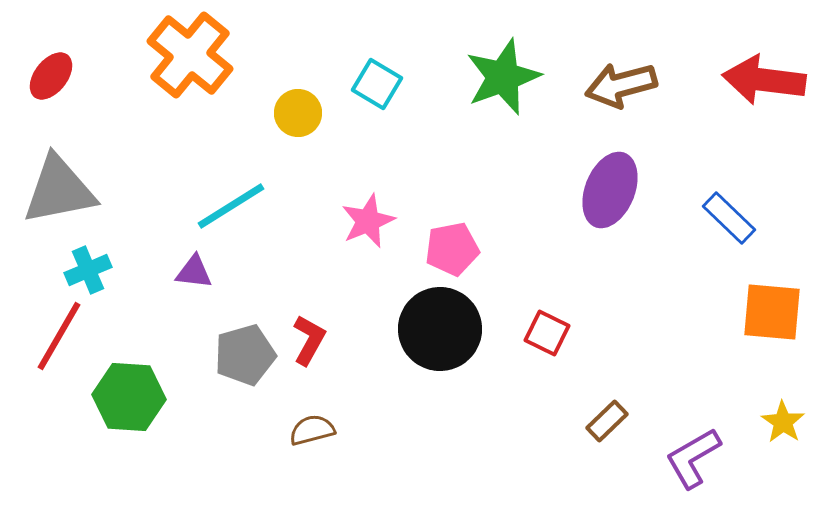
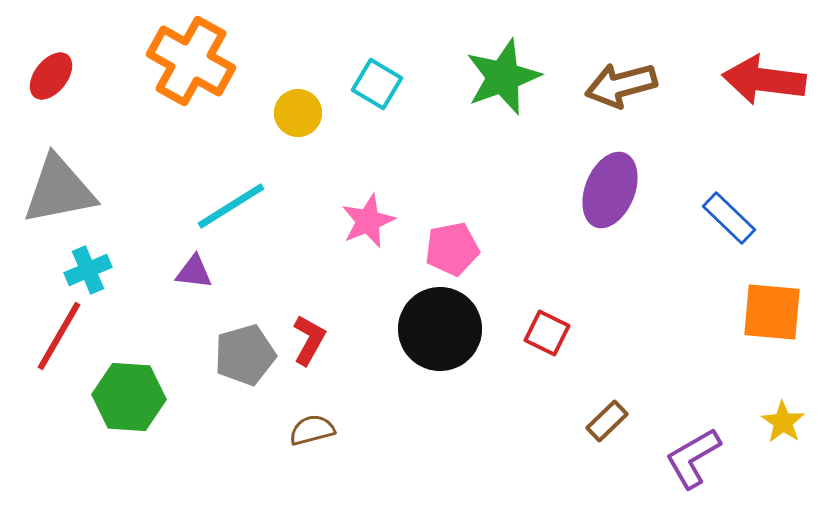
orange cross: moved 1 px right, 6 px down; rotated 10 degrees counterclockwise
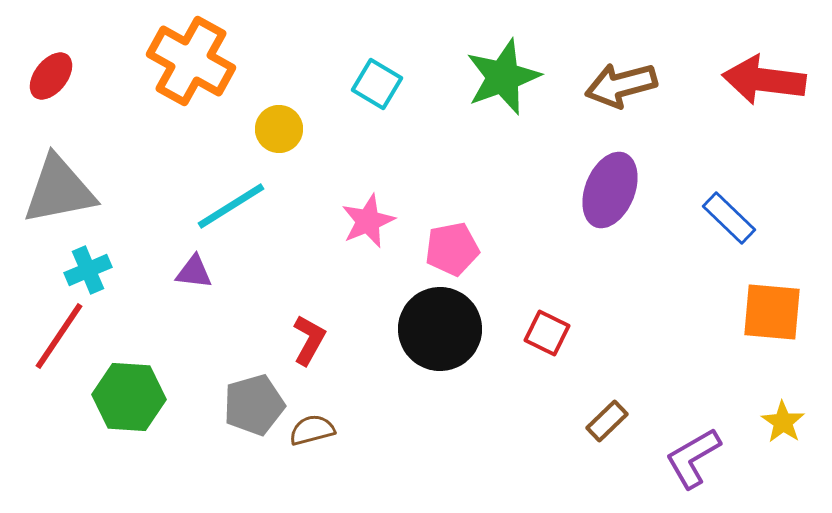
yellow circle: moved 19 px left, 16 px down
red line: rotated 4 degrees clockwise
gray pentagon: moved 9 px right, 50 px down
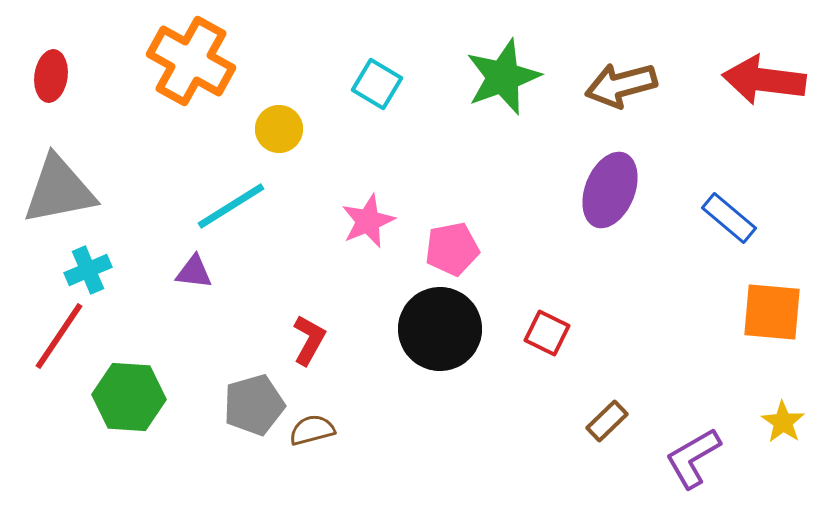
red ellipse: rotated 30 degrees counterclockwise
blue rectangle: rotated 4 degrees counterclockwise
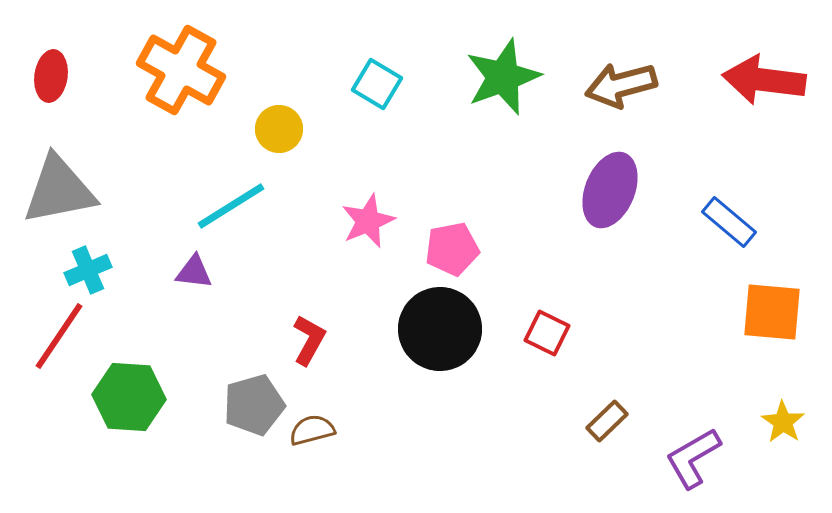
orange cross: moved 10 px left, 9 px down
blue rectangle: moved 4 px down
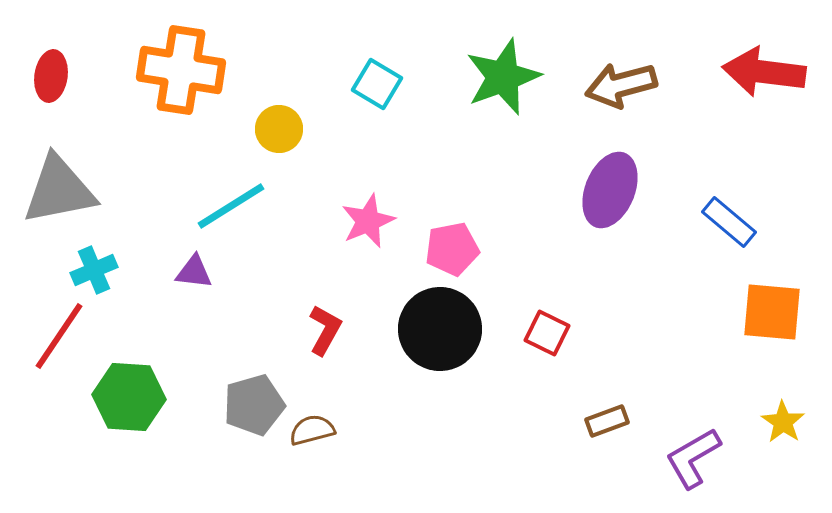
orange cross: rotated 20 degrees counterclockwise
red arrow: moved 8 px up
cyan cross: moved 6 px right
red L-shape: moved 16 px right, 10 px up
brown rectangle: rotated 24 degrees clockwise
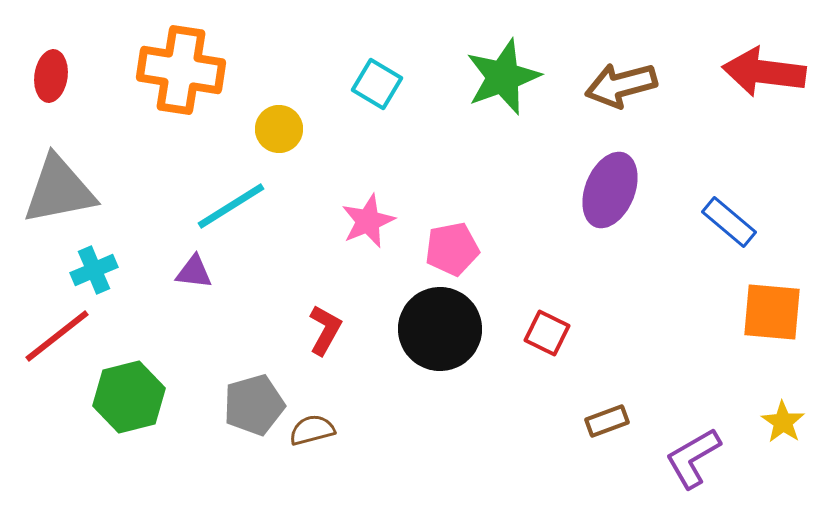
red line: moved 2 px left; rotated 18 degrees clockwise
green hexagon: rotated 18 degrees counterclockwise
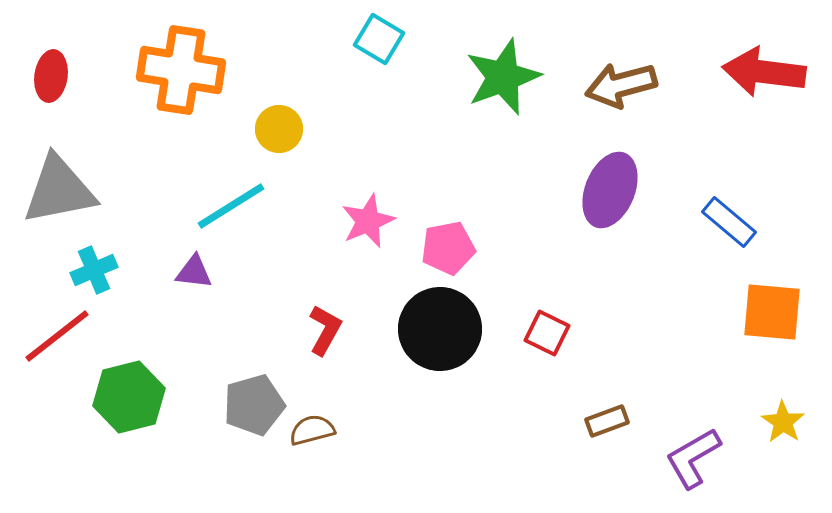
cyan square: moved 2 px right, 45 px up
pink pentagon: moved 4 px left, 1 px up
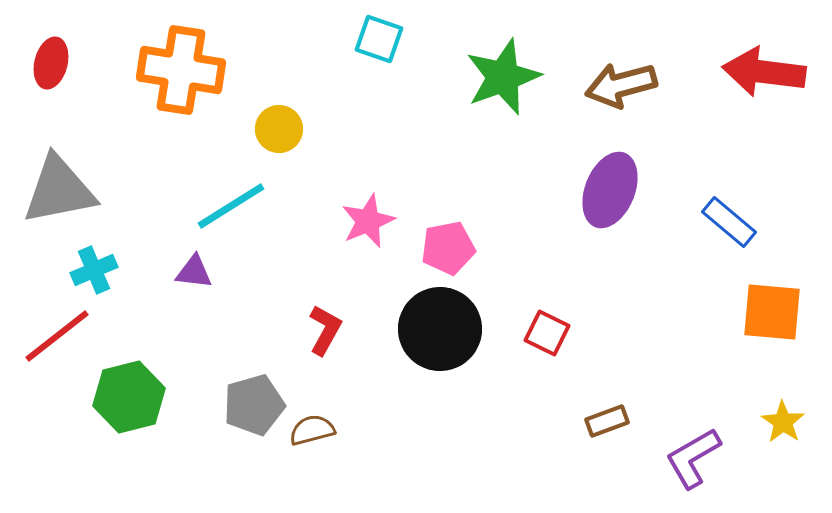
cyan square: rotated 12 degrees counterclockwise
red ellipse: moved 13 px up; rotated 6 degrees clockwise
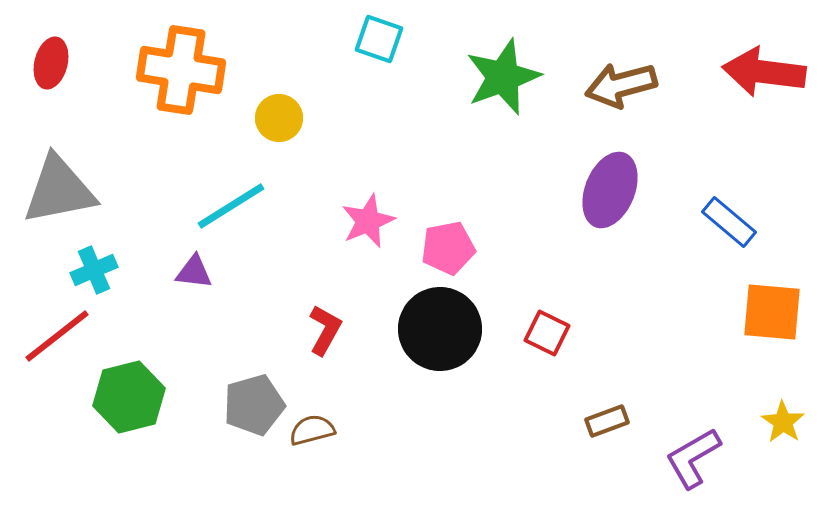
yellow circle: moved 11 px up
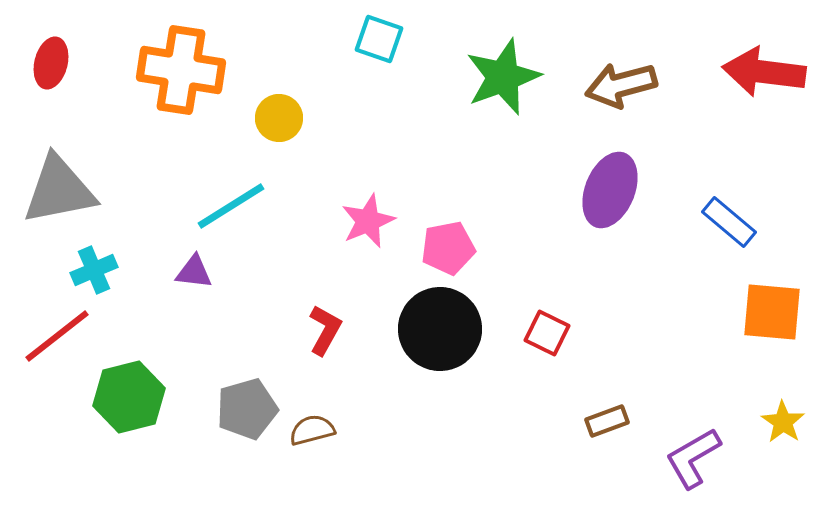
gray pentagon: moved 7 px left, 4 px down
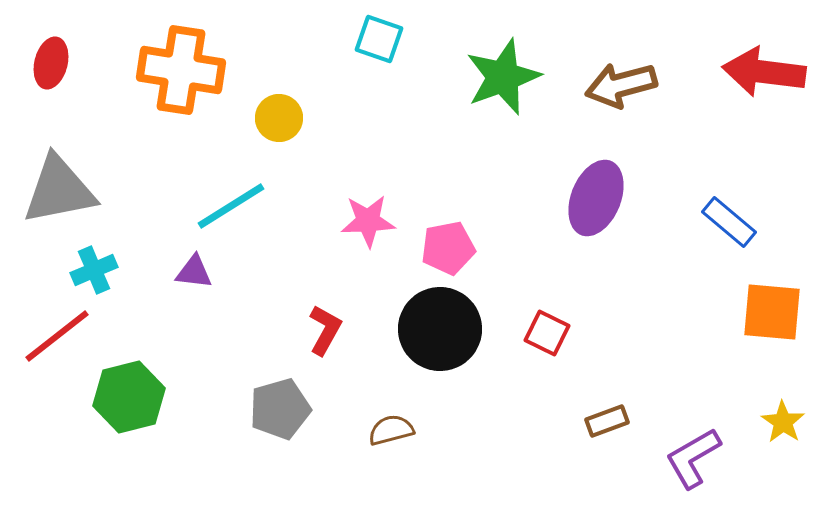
purple ellipse: moved 14 px left, 8 px down
pink star: rotated 20 degrees clockwise
gray pentagon: moved 33 px right
brown semicircle: moved 79 px right
